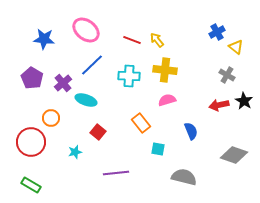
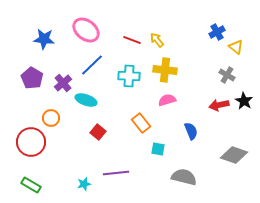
cyan star: moved 9 px right, 32 px down
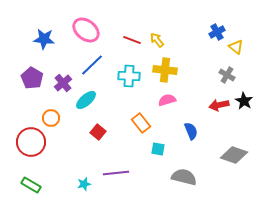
cyan ellipse: rotated 60 degrees counterclockwise
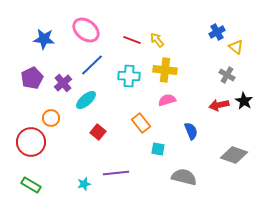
purple pentagon: rotated 15 degrees clockwise
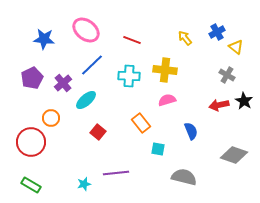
yellow arrow: moved 28 px right, 2 px up
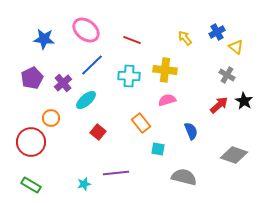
red arrow: rotated 150 degrees clockwise
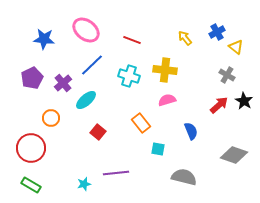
cyan cross: rotated 15 degrees clockwise
red circle: moved 6 px down
